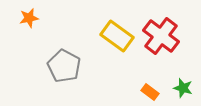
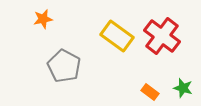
orange star: moved 14 px right, 1 px down
red cross: moved 1 px right
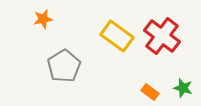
gray pentagon: rotated 12 degrees clockwise
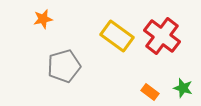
gray pentagon: rotated 16 degrees clockwise
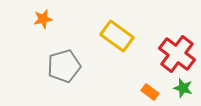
red cross: moved 15 px right, 18 px down
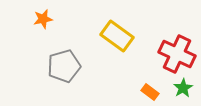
red cross: rotated 12 degrees counterclockwise
green star: rotated 24 degrees clockwise
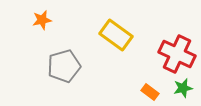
orange star: moved 1 px left, 1 px down
yellow rectangle: moved 1 px left, 1 px up
green star: rotated 18 degrees clockwise
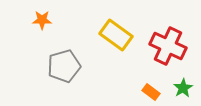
orange star: rotated 12 degrees clockwise
red cross: moved 9 px left, 8 px up
green star: rotated 18 degrees counterclockwise
orange rectangle: moved 1 px right
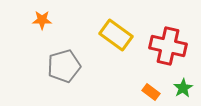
red cross: rotated 12 degrees counterclockwise
